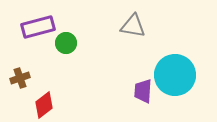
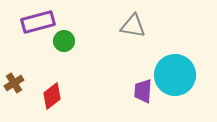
purple rectangle: moved 5 px up
green circle: moved 2 px left, 2 px up
brown cross: moved 6 px left, 5 px down; rotated 12 degrees counterclockwise
red diamond: moved 8 px right, 9 px up
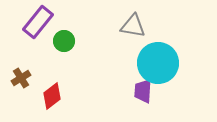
purple rectangle: rotated 36 degrees counterclockwise
cyan circle: moved 17 px left, 12 px up
brown cross: moved 7 px right, 5 px up
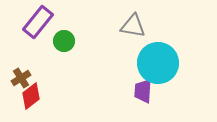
red diamond: moved 21 px left
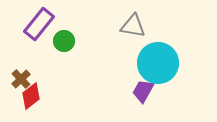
purple rectangle: moved 1 px right, 2 px down
brown cross: moved 1 px down; rotated 12 degrees counterclockwise
purple trapezoid: rotated 25 degrees clockwise
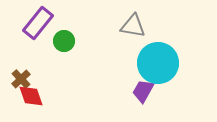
purple rectangle: moved 1 px left, 1 px up
red diamond: rotated 72 degrees counterclockwise
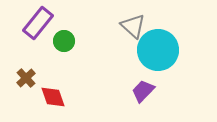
gray triangle: rotated 32 degrees clockwise
cyan circle: moved 13 px up
brown cross: moved 5 px right, 1 px up
purple trapezoid: rotated 15 degrees clockwise
red diamond: moved 22 px right, 1 px down
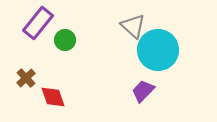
green circle: moved 1 px right, 1 px up
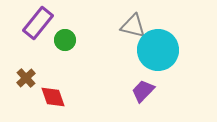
gray triangle: rotated 28 degrees counterclockwise
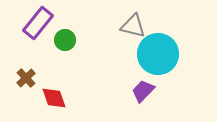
cyan circle: moved 4 px down
red diamond: moved 1 px right, 1 px down
